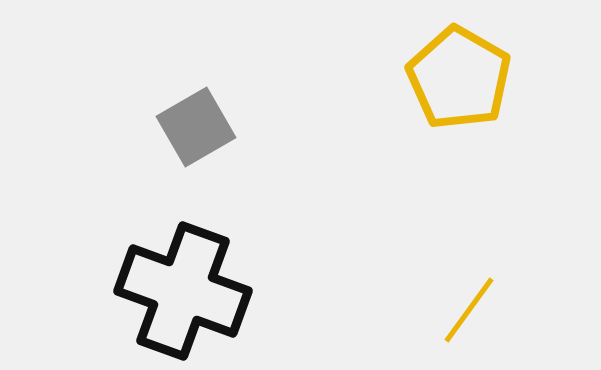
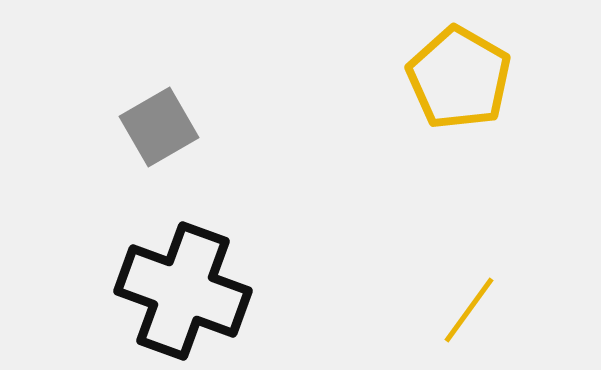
gray square: moved 37 px left
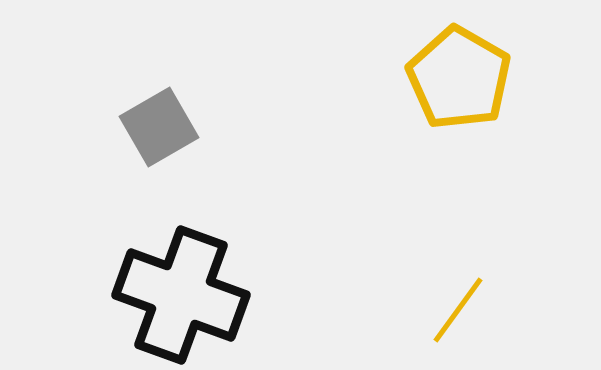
black cross: moved 2 px left, 4 px down
yellow line: moved 11 px left
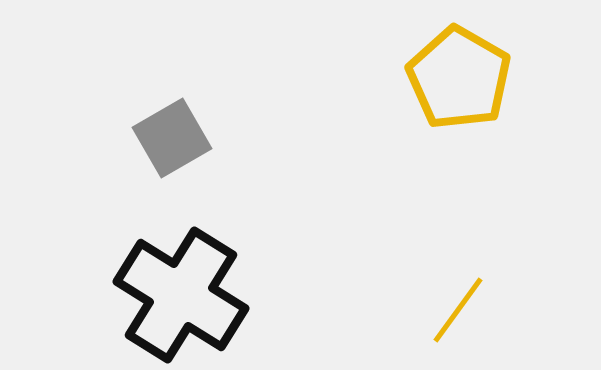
gray square: moved 13 px right, 11 px down
black cross: rotated 12 degrees clockwise
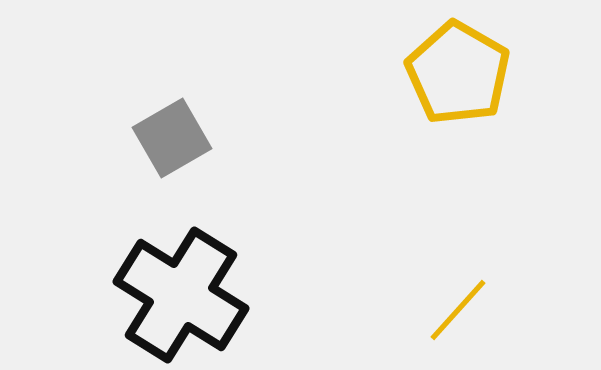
yellow pentagon: moved 1 px left, 5 px up
yellow line: rotated 6 degrees clockwise
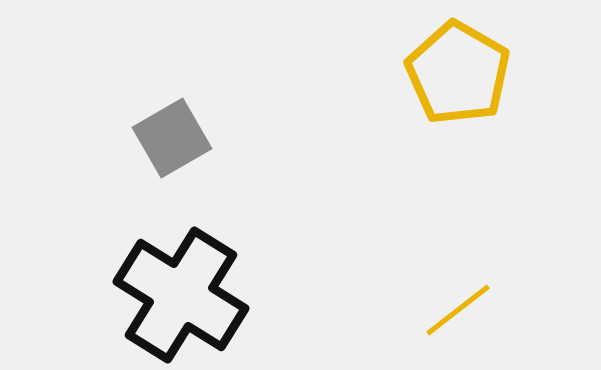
yellow line: rotated 10 degrees clockwise
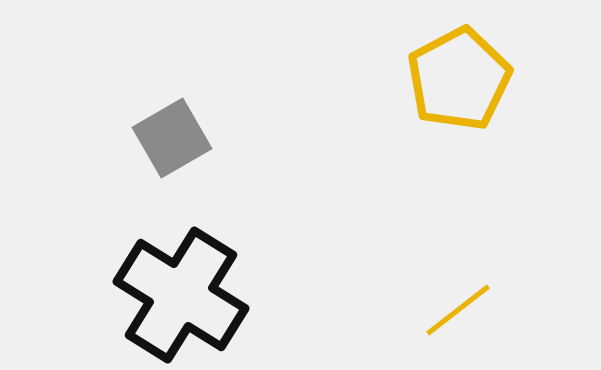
yellow pentagon: moved 1 px right, 6 px down; rotated 14 degrees clockwise
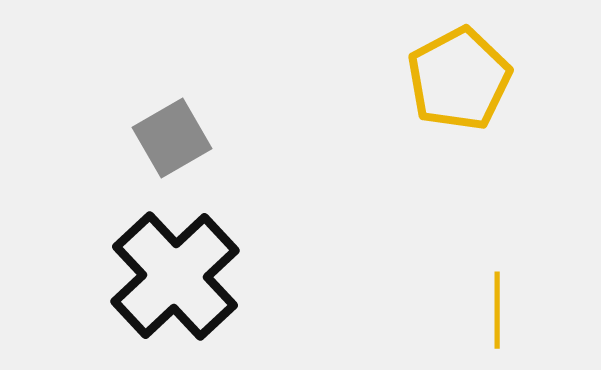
black cross: moved 6 px left, 19 px up; rotated 15 degrees clockwise
yellow line: moved 39 px right; rotated 52 degrees counterclockwise
